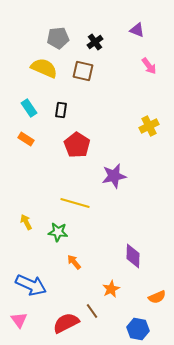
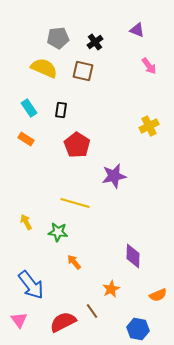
blue arrow: rotated 28 degrees clockwise
orange semicircle: moved 1 px right, 2 px up
red semicircle: moved 3 px left, 1 px up
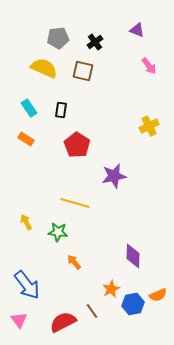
blue arrow: moved 4 px left
blue hexagon: moved 5 px left, 25 px up; rotated 20 degrees counterclockwise
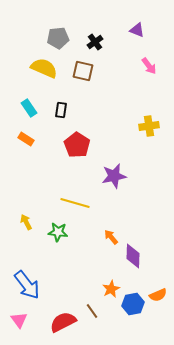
yellow cross: rotated 18 degrees clockwise
orange arrow: moved 37 px right, 25 px up
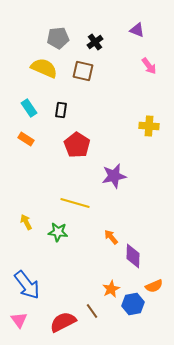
yellow cross: rotated 12 degrees clockwise
orange semicircle: moved 4 px left, 9 px up
